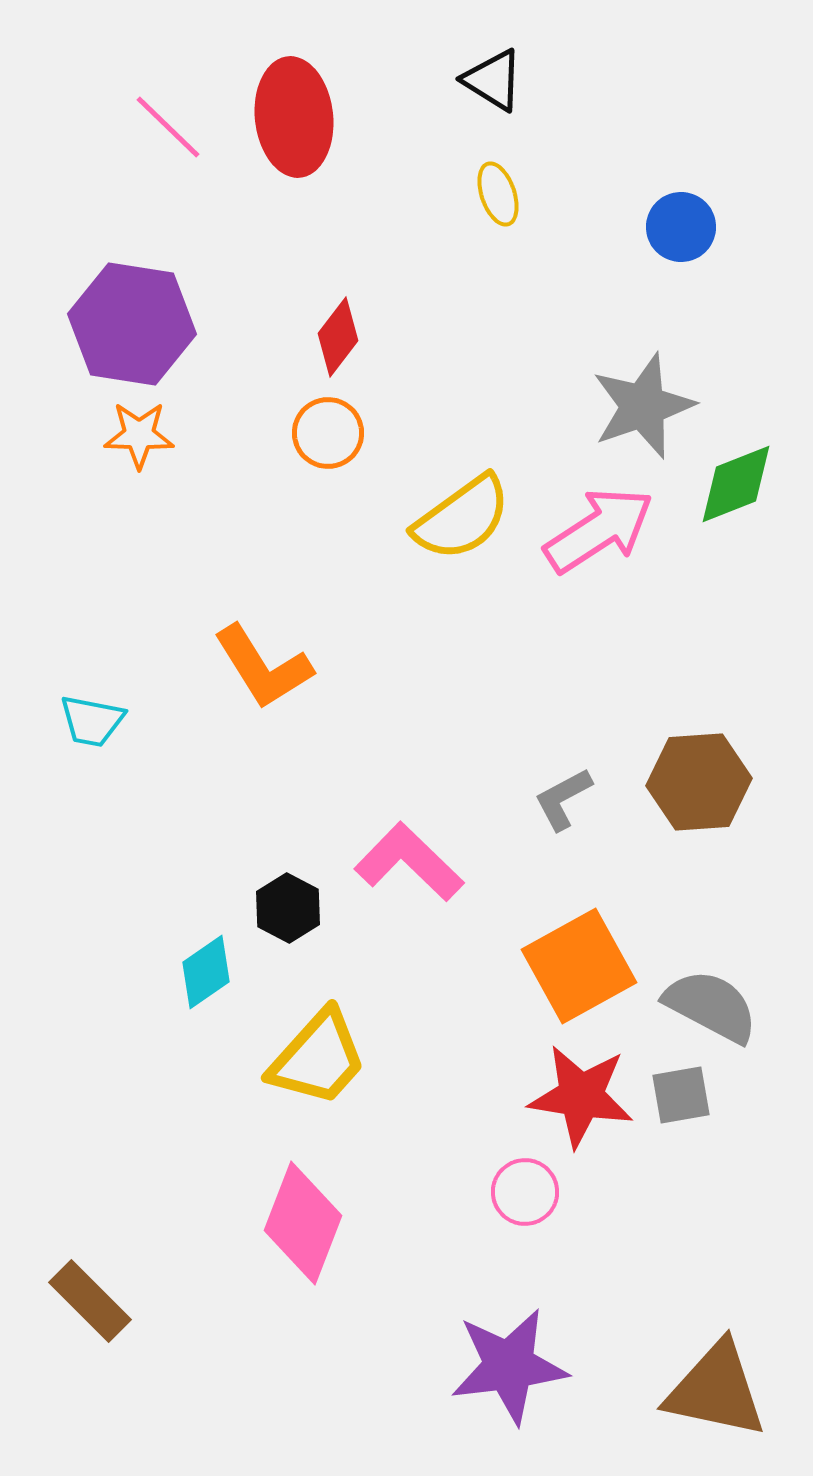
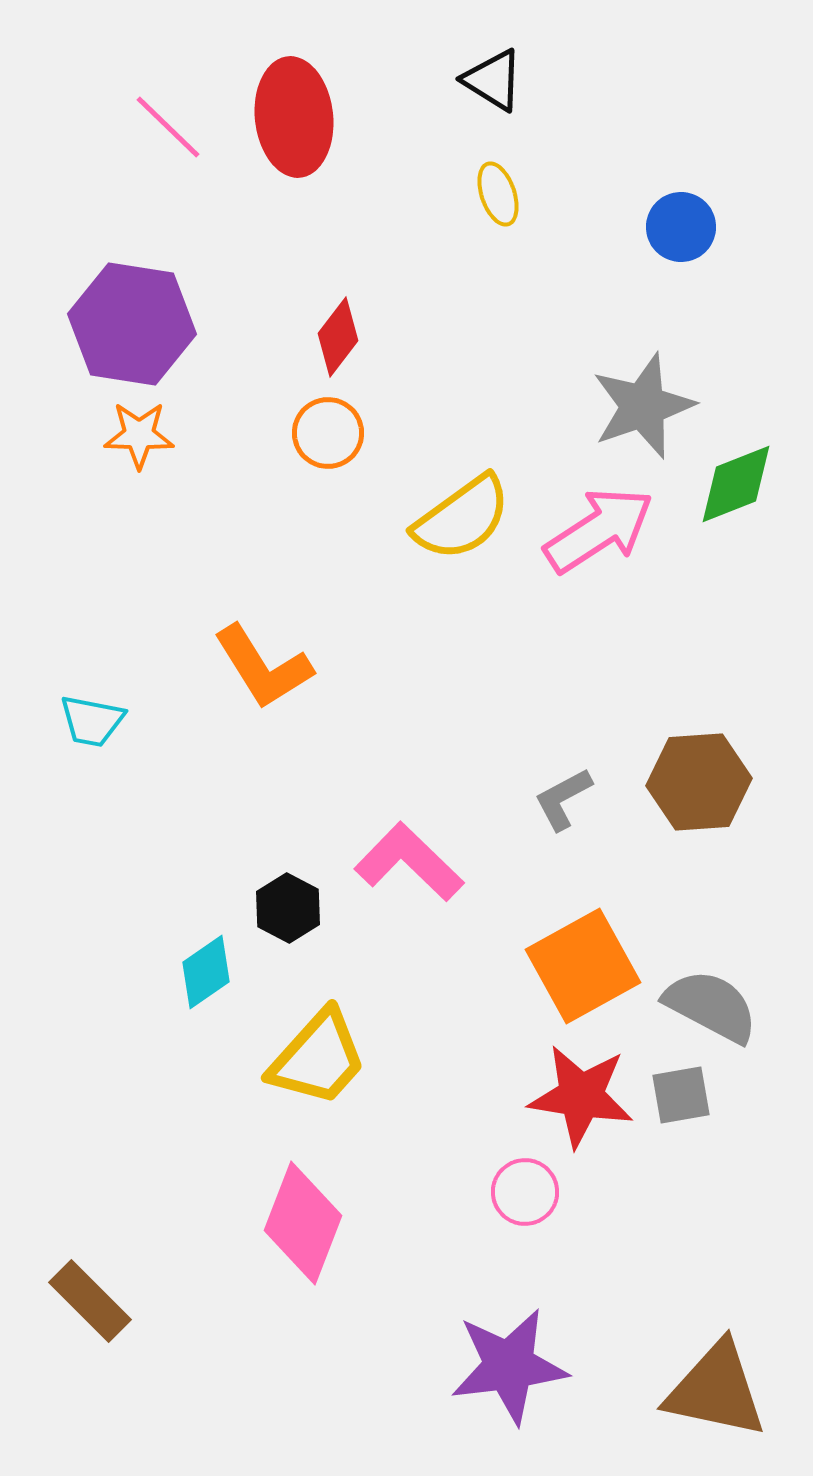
orange square: moved 4 px right
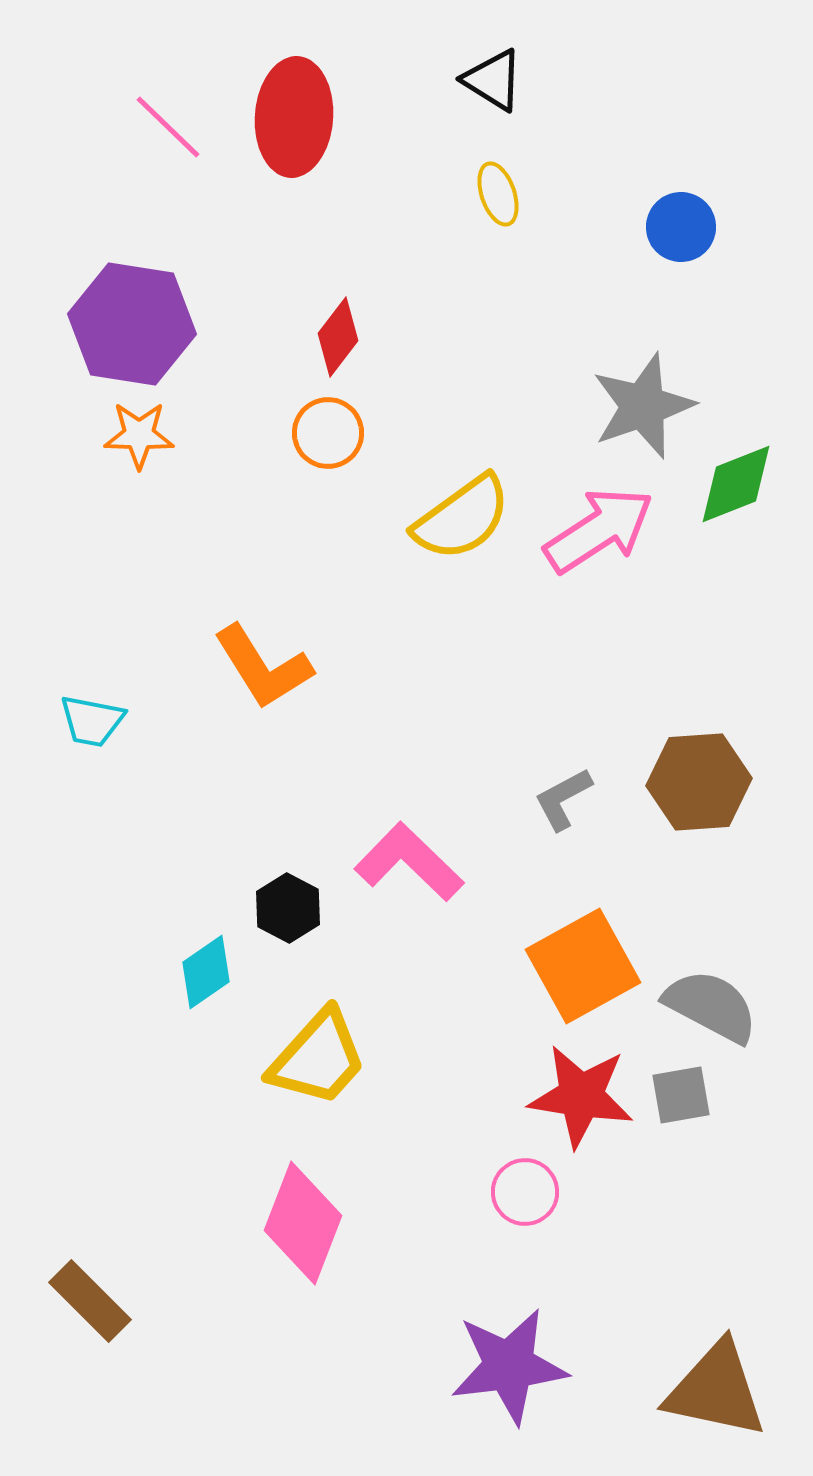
red ellipse: rotated 10 degrees clockwise
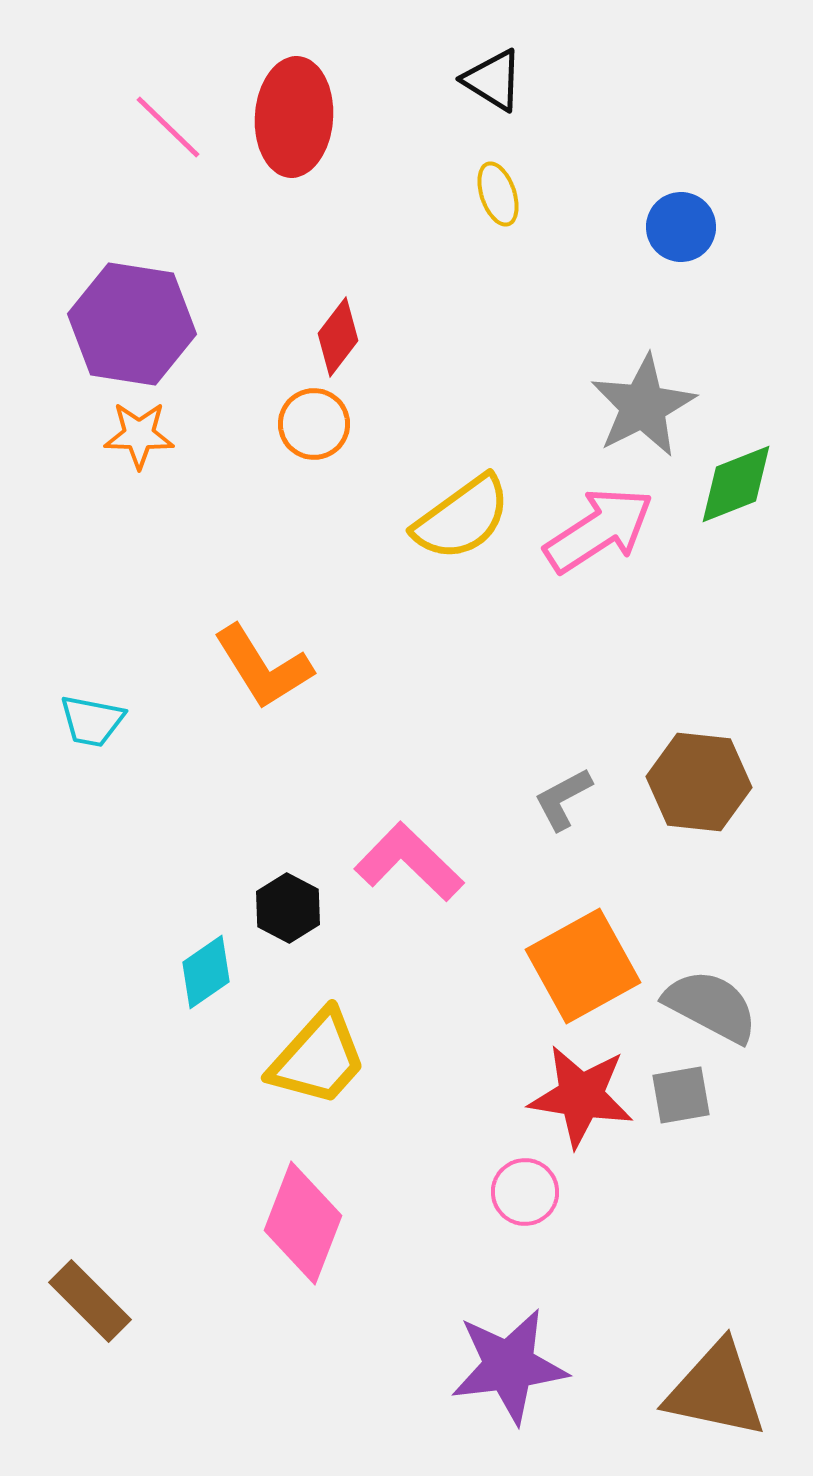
gray star: rotated 8 degrees counterclockwise
orange circle: moved 14 px left, 9 px up
brown hexagon: rotated 10 degrees clockwise
